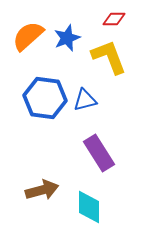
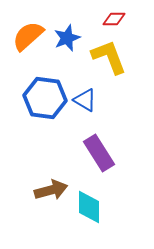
blue triangle: rotated 45 degrees clockwise
brown arrow: moved 9 px right
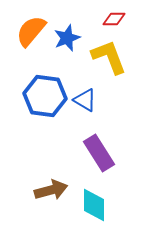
orange semicircle: moved 3 px right, 5 px up; rotated 8 degrees counterclockwise
blue hexagon: moved 2 px up
cyan diamond: moved 5 px right, 2 px up
